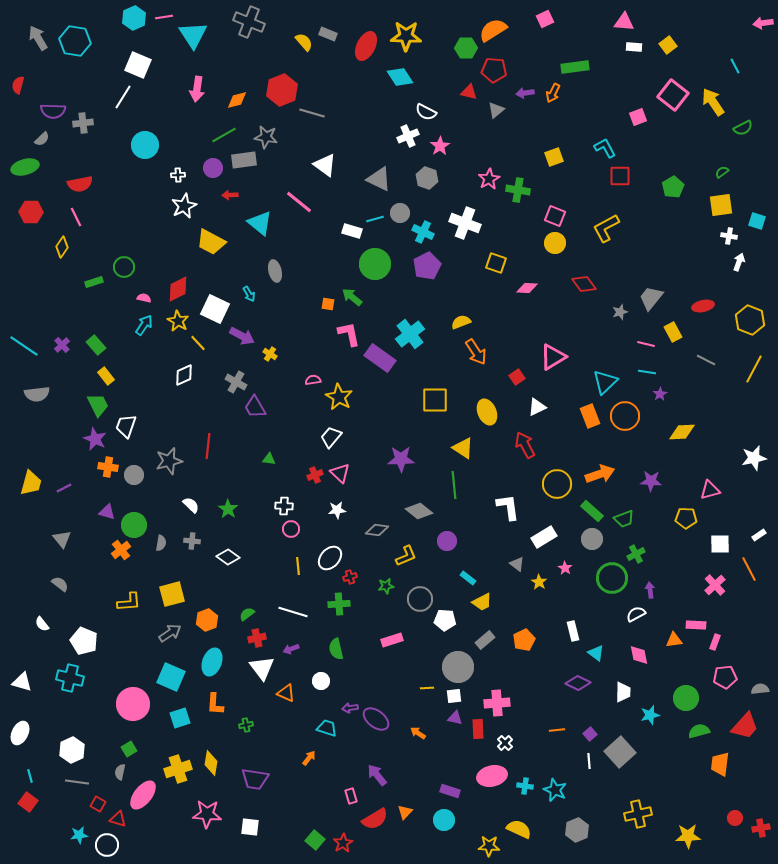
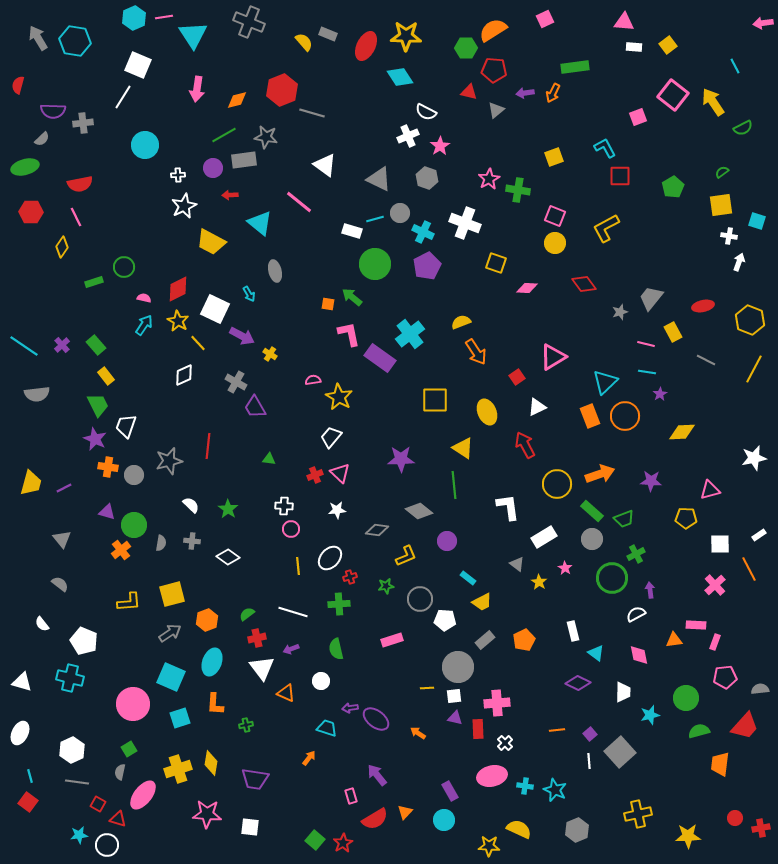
purple rectangle at (450, 791): rotated 42 degrees clockwise
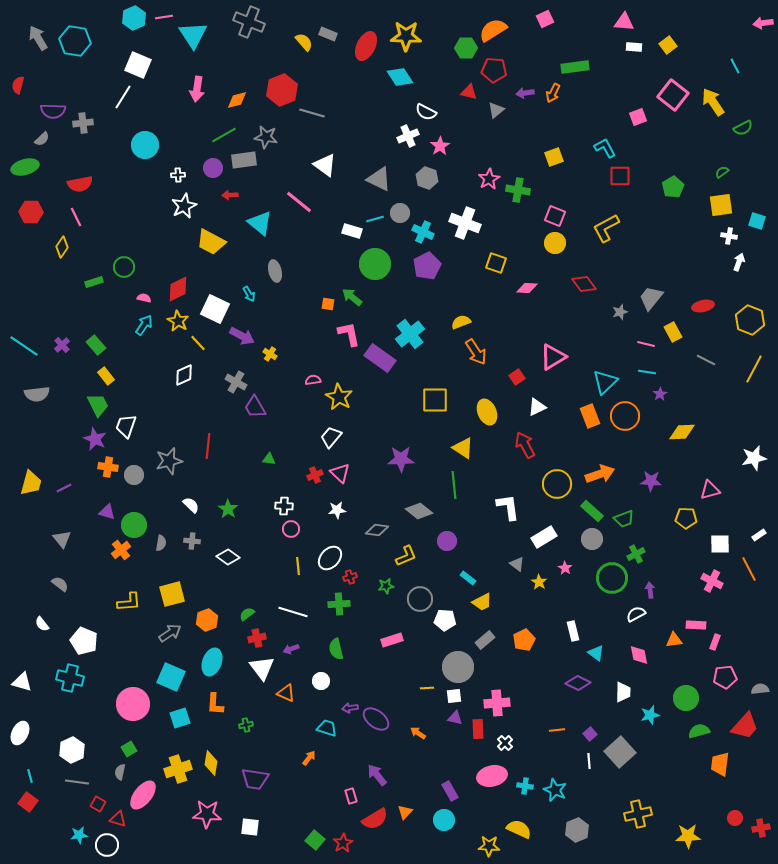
pink cross at (715, 585): moved 3 px left, 4 px up; rotated 20 degrees counterclockwise
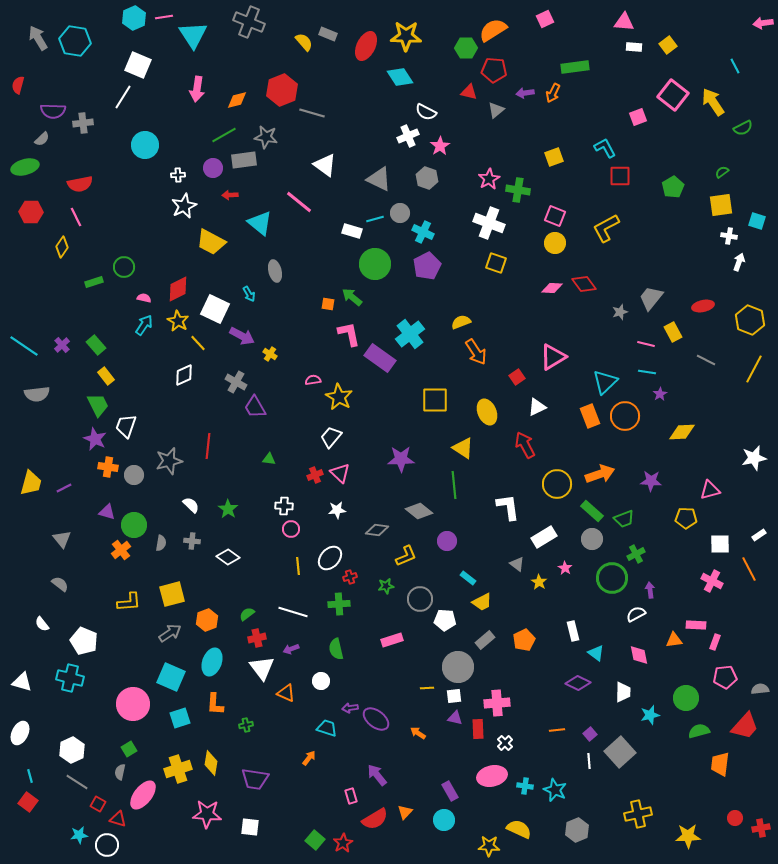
white cross at (465, 223): moved 24 px right
pink diamond at (527, 288): moved 25 px right
gray line at (77, 782): rotated 25 degrees clockwise
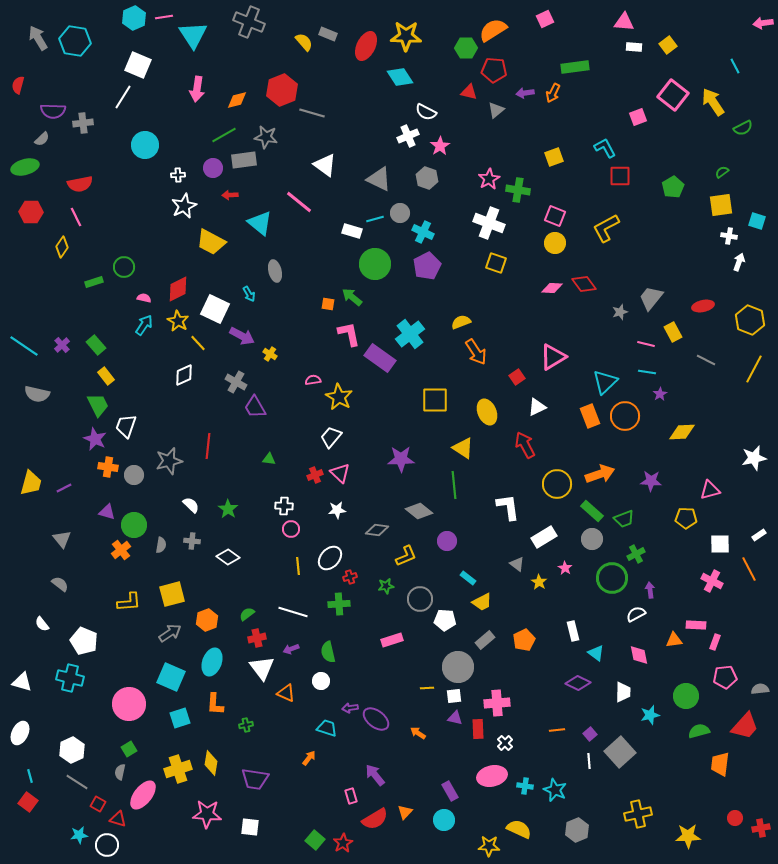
gray semicircle at (37, 394): rotated 20 degrees clockwise
gray semicircle at (161, 543): moved 2 px down
green semicircle at (336, 649): moved 8 px left, 3 px down
green circle at (686, 698): moved 2 px up
pink circle at (133, 704): moved 4 px left
purple arrow at (377, 775): moved 2 px left
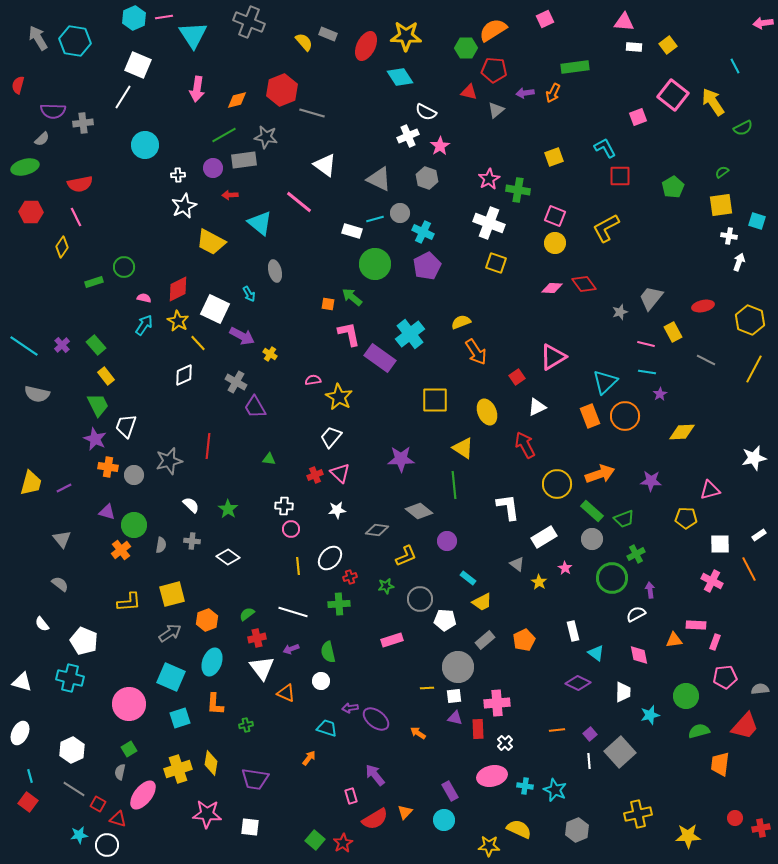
gray line at (77, 782): moved 3 px left, 7 px down
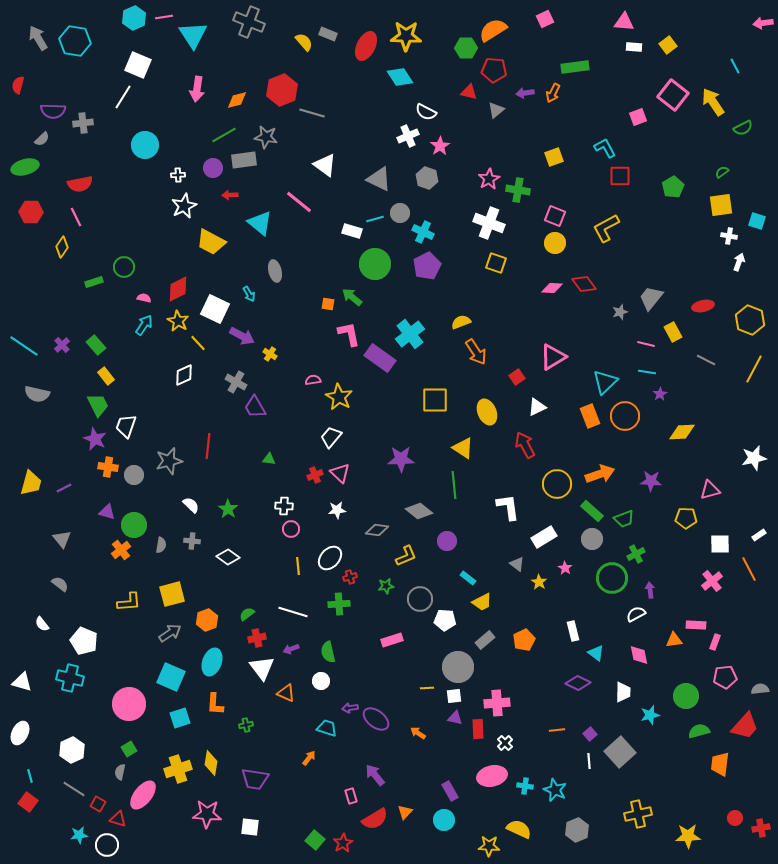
pink cross at (712, 581): rotated 25 degrees clockwise
